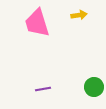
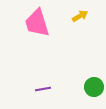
yellow arrow: moved 1 px right, 1 px down; rotated 21 degrees counterclockwise
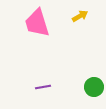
purple line: moved 2 px up
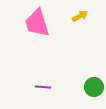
purple line: rotated 14 degrees clockwise
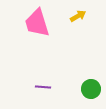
yellow arrow: moved 2 px left
green circle: moved 3 px left, 2 px down
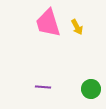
yellow arrow: moved 1 px left, 11 px down; rotated 91 degrees clockwise
pink trapezoid: moved 11 px right
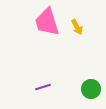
pink trapezoid: moved 1 px left, 1 px up
purple line: rotated 21 degrees counterclockwise
